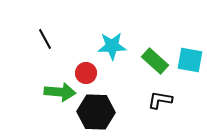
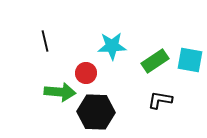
black line: moved 2 px down; rotated 15 degrees clockwise
green rectangle: rotated 76 degrees counterclockwise
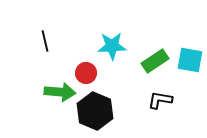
black hexagon: moved 1 px left, 1 px up; rotated 21 degrees clockwise
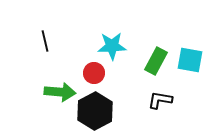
green rectangle: moved 1 px right; rotated 28 degrees counterclockwise
red circle: moved 8 px right
black hexagon: rotated 9 degrees clockwise
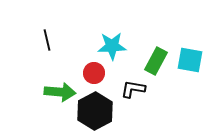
black line: moved 2 px right, 1 px up
black L-shape: moved 27 px left, 11 px up
